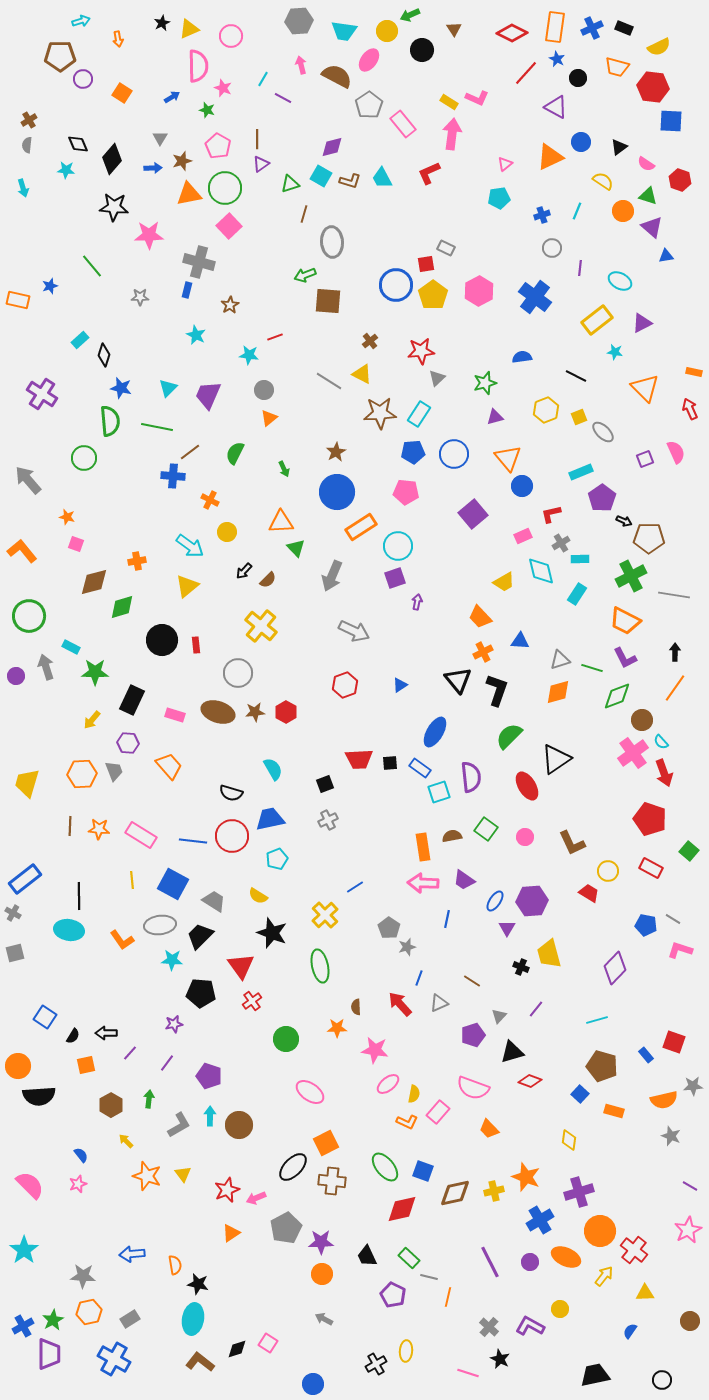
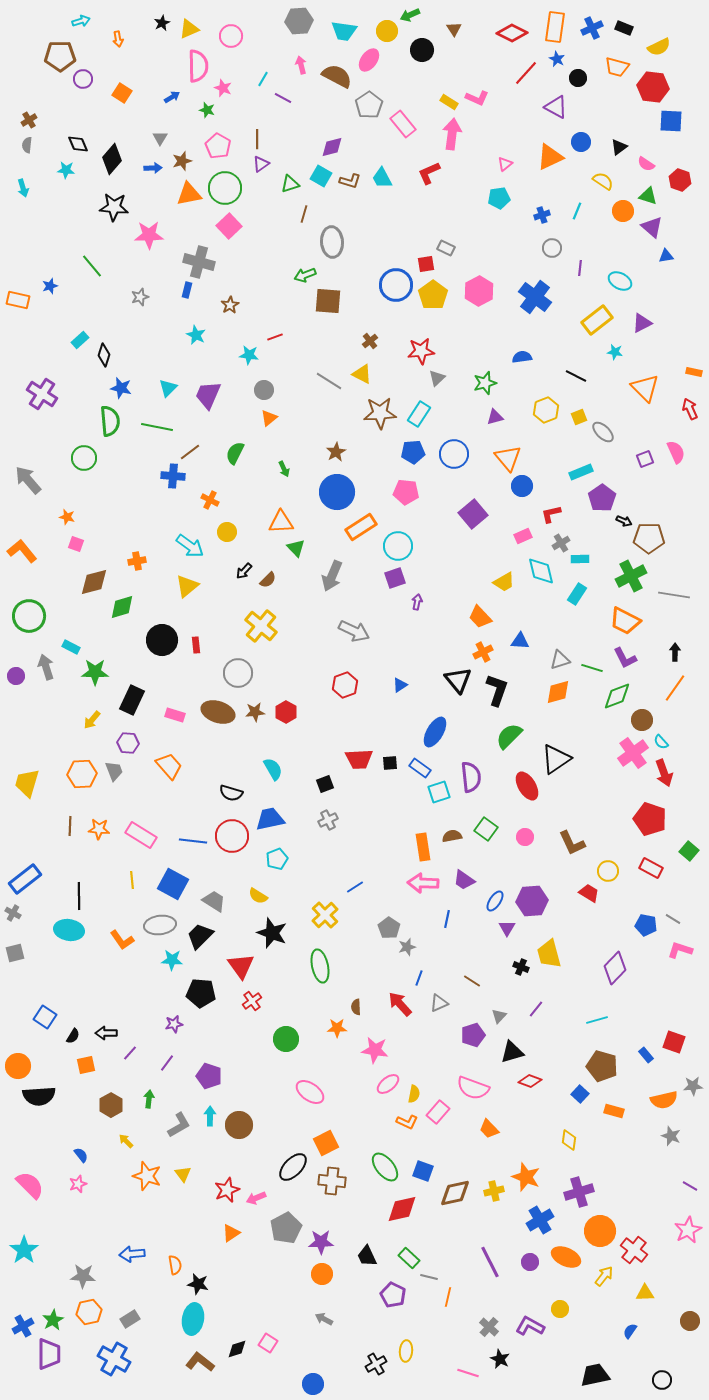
gray star at (140, 297): rotated 18 degrees counterclockwise
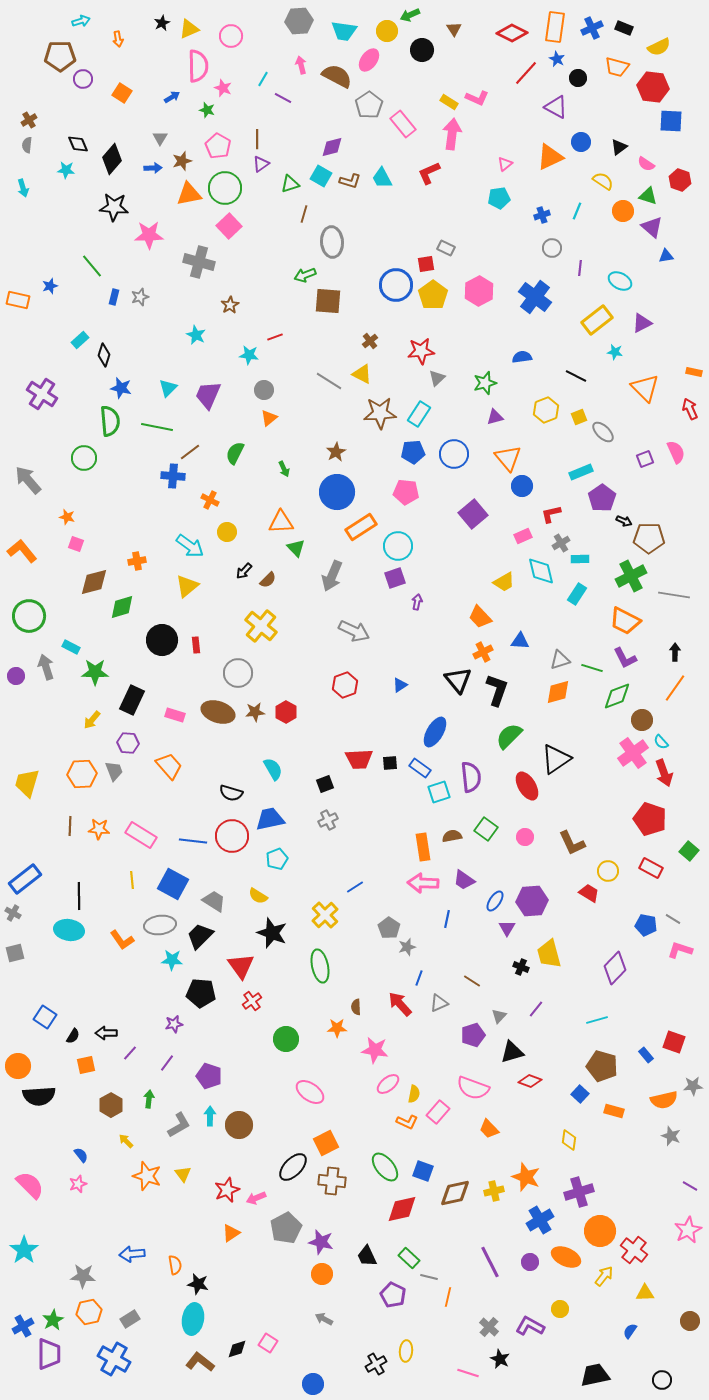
blue rectangle at (187, 290): moved 73 px left, 7 px down
purple star at (321, 1242): rotated 15 degrees clockwise
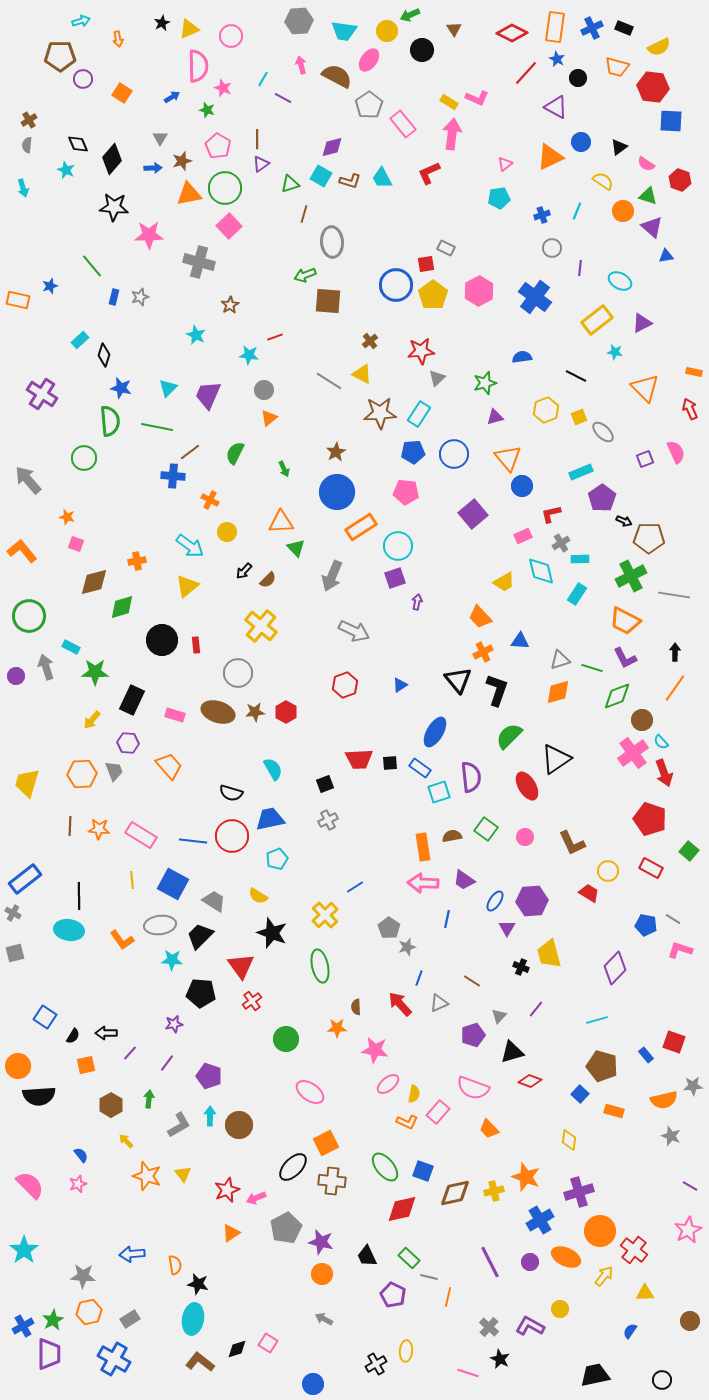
cyan star at (66, 170): rotated 18 degrees clockwise
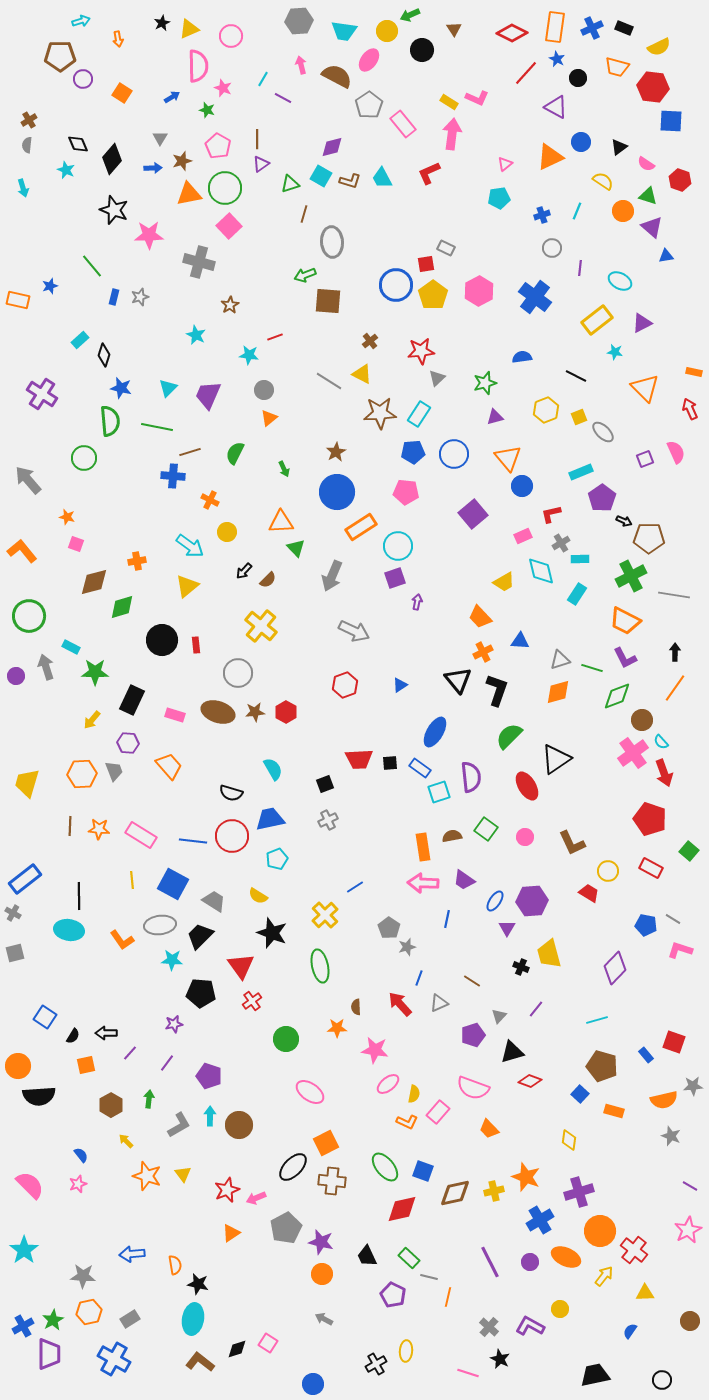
black star at (114, 207): moved 3 px down; rotated 16 degrees clockwise
brown line at (190, 452): rotated 20 degrees clockwise
